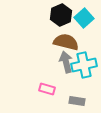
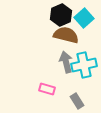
brown semicircle: moved 7 px up
gray rectangle: rotated 49 degrees clockwise
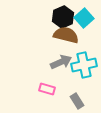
black hexagon: moved 2 px right, 2 px down
gray arrow: moved 5 px left; rotated 80 degrees clockwise
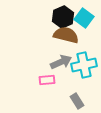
cyan square: rotated 12 degrees counterclockwise
pink rectangle: moved 9 px up; rotated 21 degrees counterclockwise
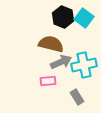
black hexagon: rotated 15 degrees counterclockwise
brown semicircle: moved 15 px left, 9 px down
pink rectangle: moved 1 px right, 1 px down
gray rectangle: moved 4 px up
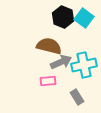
brown semicircle: moved 2 px left, 2 px down
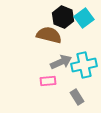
cyan square: rotated 18 degrees clockwise
brown semicircle: moved 11 px up
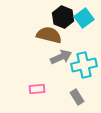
gray arrow: moved 5 px up
pink rectangle: moved 11 px left, 8 px down
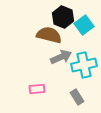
cyan square: moved 7 px down
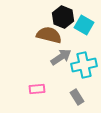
cyan square: rotated 24 degrees counterclockwise
gray arrow: rotated 10 degrees counterclockwise
